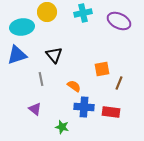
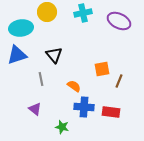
cyan ellipse: moved 1 px left, 1 px down
brown line: moved 2 px up
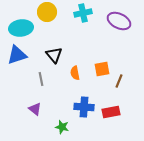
orange semicircle: moved 1 px right, 13 px up; rotated 136 degrees counterclockwise
red rectangle: rotated 18 degrees counterclockwise
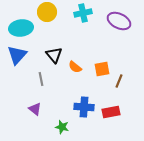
blue triangle: rotated 30 degrees counterclockwise
orange semicircle: moved 6 px up; rotated 40 degrees counterclockwise
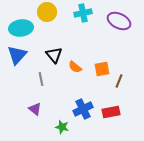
blue cross: moved 1 px left, 2 px down; rotated 30 degrees counterclockwise
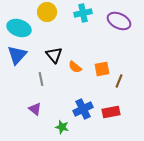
cyan ellipse: moved 2 px left; rotated 25 degrees clockwise
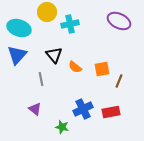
cyan cross: moved 13 px left, 11 px down
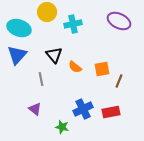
cyan cross: moved 3 px right
